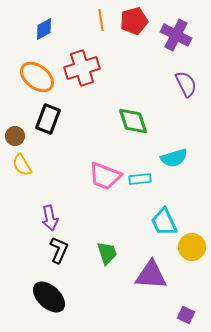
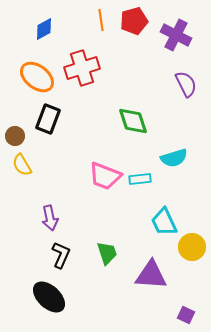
black L-shape: moved 2 px right, 5 px down
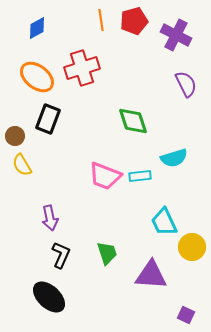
blue diamond: moved 7 px left, 1 px up
cyan rectangle: moved 3 px up
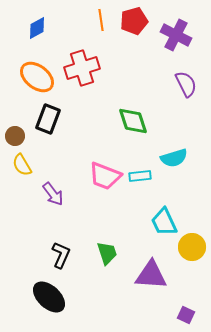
purple arrow: moved 3 px right, 24 px up; rotated 25 degrees counterclockwise
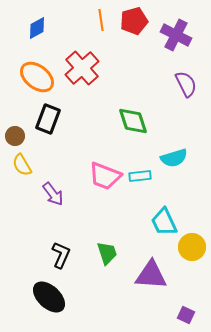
red cross: rotated 24 degrees counterclockwise
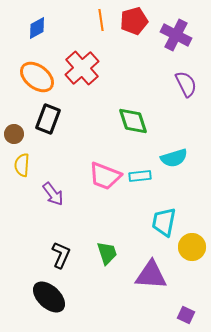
brown circle: moved 1 px left, 2 px up
yellow semicircle: rotated 35 degrees clockwise
cyan trapezoid: rotated 36 degrees clockwise
